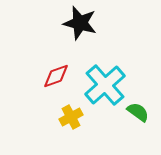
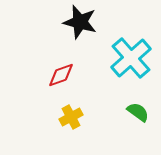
black star: moved 1 px up
red diamond: moved 5 px right, 1 px up
cyan cross: moved 26 px right, 27 px up
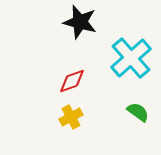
red diamond: moved 11 px right, 6 px down
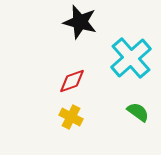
yellow cross: rotated 35 degrees counterclockwise
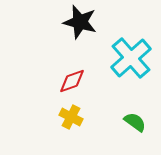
green semicircle: moved 3 px left, 10 px down
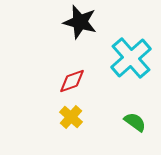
yellow cross: rotated 15 degrees clockwise
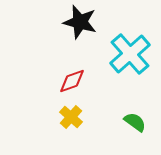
cyan cross: moved 1 px left, 4 px up
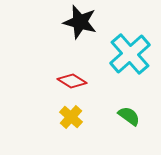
red diamond: rotated 52 degrees clockwise
green semicircle: moved 6 px left, 6 px up
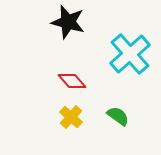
black star: moved 12 px left
red diamond: rotated 16 degrees clockwise
green semicircle: moved 11 px left
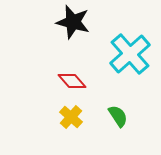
black star: moved 5 px right
green semicircle: rotated 20 degrees clockwise
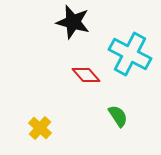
cyan cross: rotated 21 degrees counterclockwise
red diamond: moved 14 px right, 6 px up
yellow cross: moved 31 px left, 11 px down
